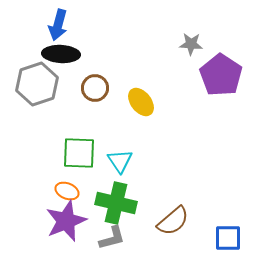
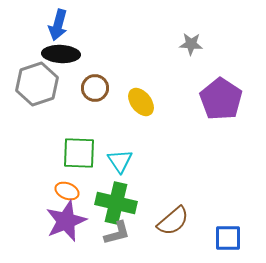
purple pentagon: moved 24 px down
gray L-shape: moved 5 px right, 5 px up
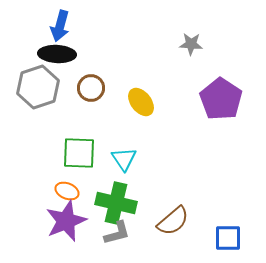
blue arrow: moved 2 px right, 1 px down
black ellipse: moved 4 px left
gray hexagon: moved 1 px right, 3 px down
brown circle: moved 4 px left
cyan triangle: moved 4 px right, 2 px up
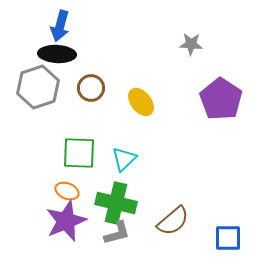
cyan triangle: rotated 20 degrees clockwise
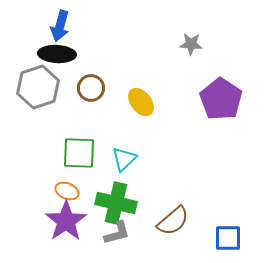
purple star: rotated 12 degrees counterclockwise
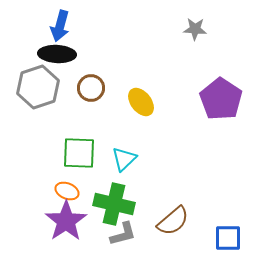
gray star: moved 4 px right, 15 px up
green cross: moved 2 px left, 1 px down
gray L-shape: moved 6 px right, 1 px down
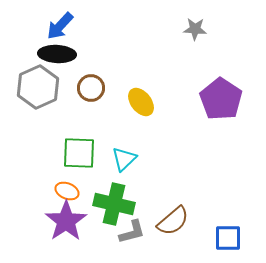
blue arrow: rotated 28 degrees clockwise
gray hexagon: rotated 6 degrees counterclockwise
gray L-shape: moved 9 px right, 2 px up
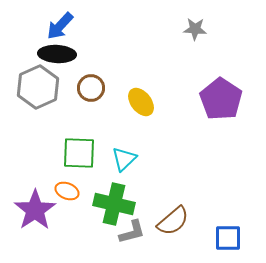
purple star: moved 31 px left, 11 px up
